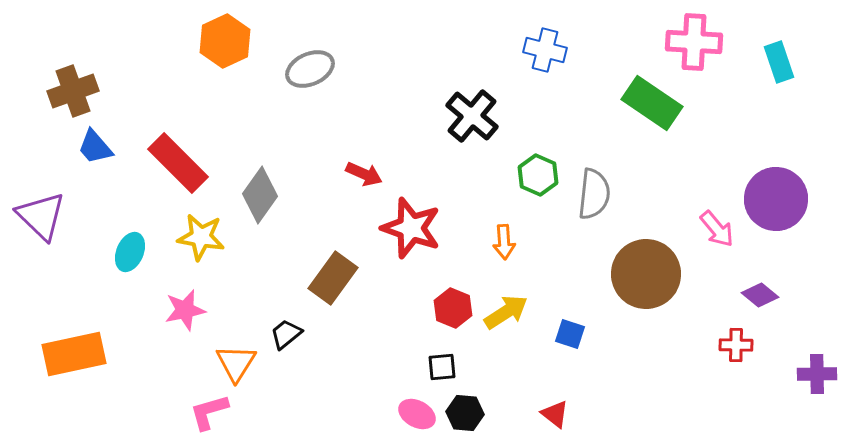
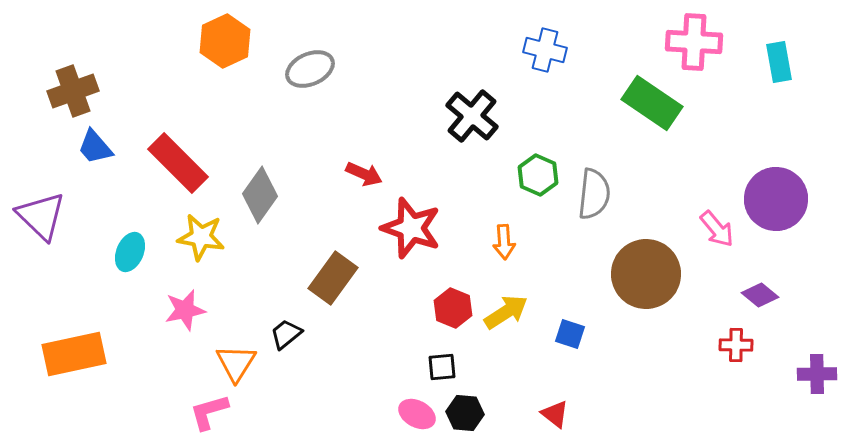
cyan rectangle: rotated 9 degrees clockwise
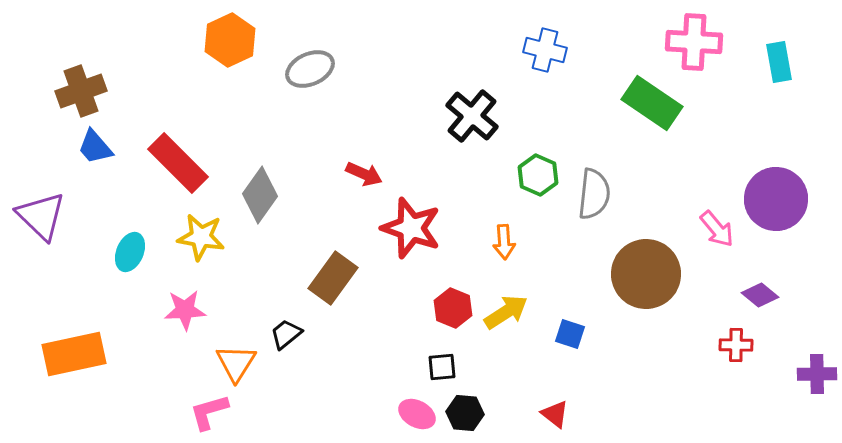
orange hexagon: moved 5 px right, 1 px up
brown cross: moved 8 px right
pink star: rotated 9 degrees clockwise
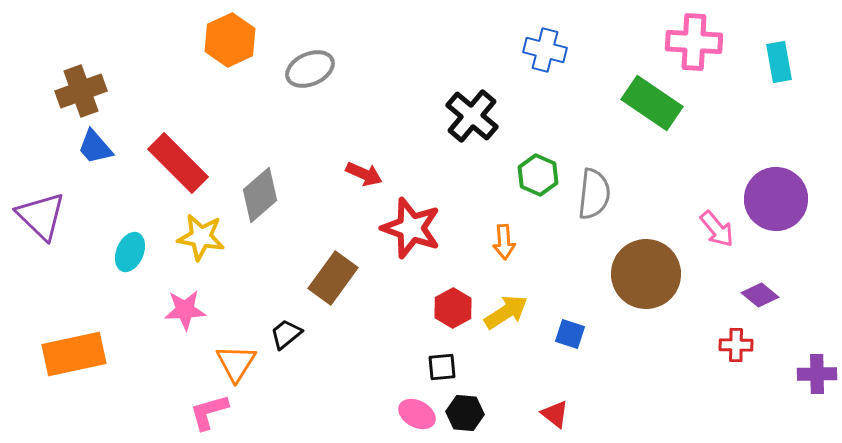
gray diamond: rotated 14 degrees clockwise
red hexagon: rotated 9 degrees clockwise
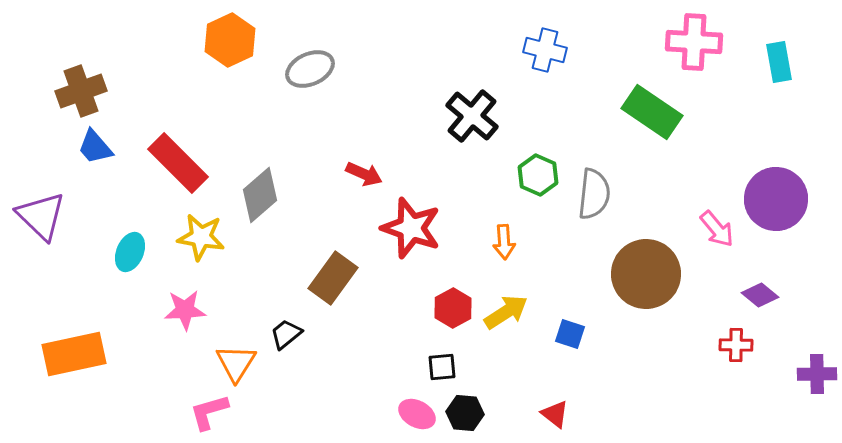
green rectangle: moved 9 px down
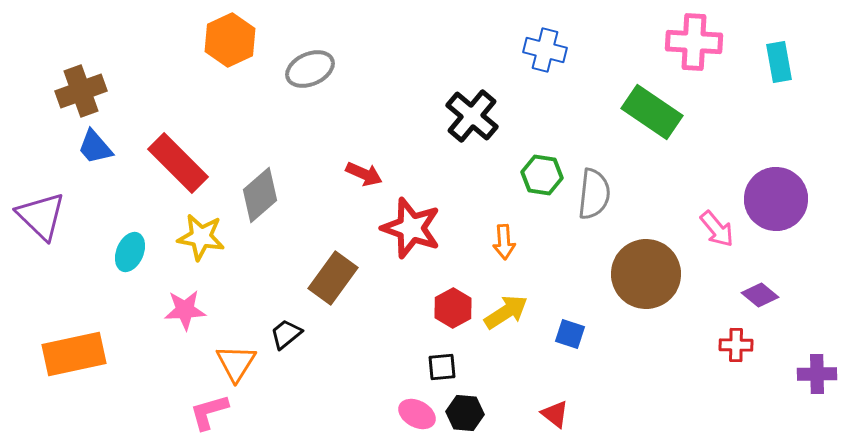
green hexagon: moved 4 px right; rotated 15 degrees counterclockwise
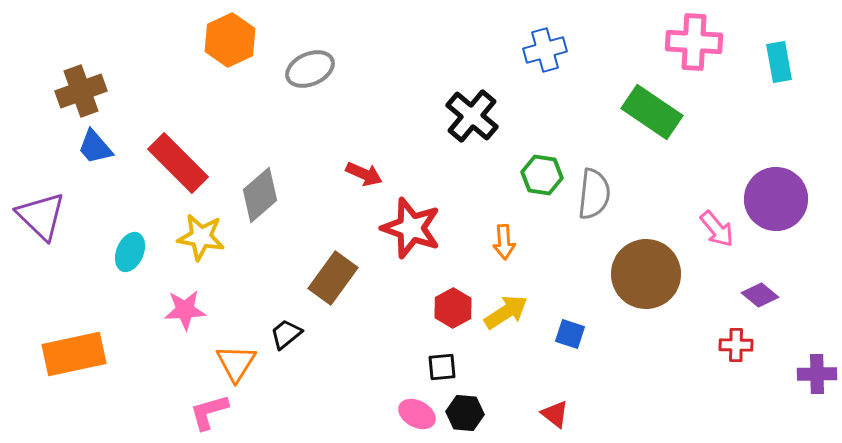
blue cross: rotated 30 degrees counterclockwise
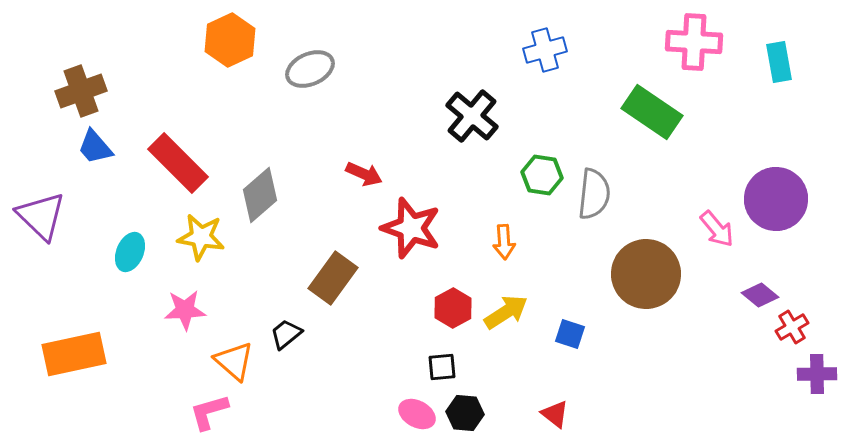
red cross: moved 56 px right, 18 px up; rotated 32 degrees counterclockwise
orange triangle: moved 2 px left, 2 px up; rotated 21 degrees counterclockwise
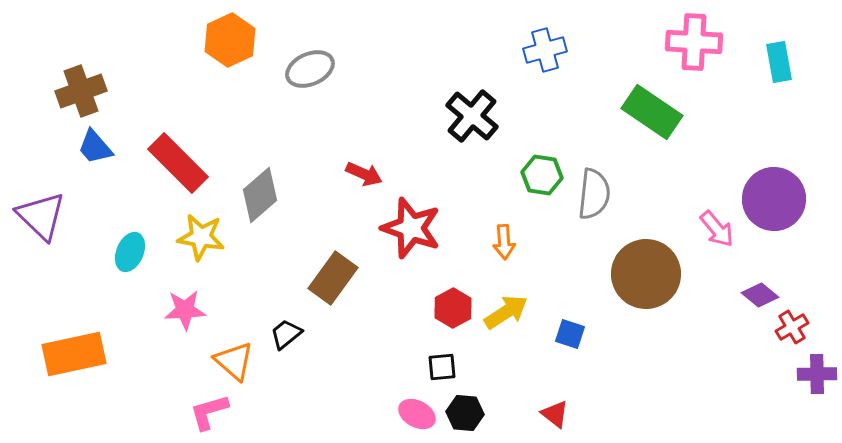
purple circle: moved 2 px left
